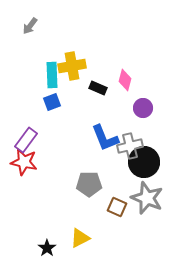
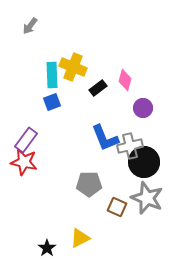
yellow cross: moved 1 px right, 1 px down; rotated 32 degrees clockwise
black rectangle: rotated 60 degrees counterclockwise
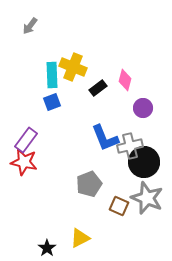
gray pentagon: rotated 20 degrees counterclockwise
brown square: moved 2 px right, 1 px up
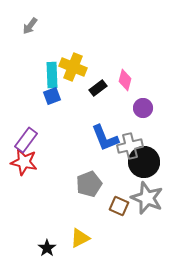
blue square: moved 6 px up
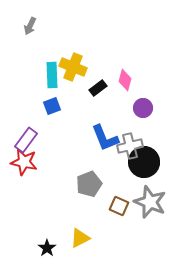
gray arrow: rotated 12 degrees counterclockwise
blue square: moved 10 px down
gray star: moved 3 px right, 4 px down
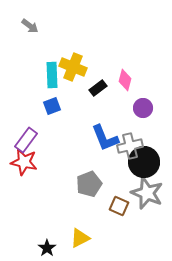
gray arrow: rotated 78 degrees counterclockwise
gray star: moved 3 px left, 9 px up
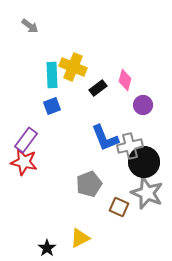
purple circle: moved 3 px up
brown square: moved 1 px down
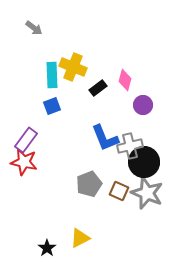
gray arrow: moved 4 px right, 2 px down
brown square: moved 16 px up
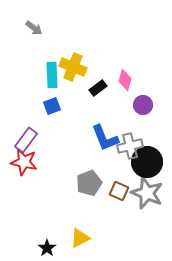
black circle: moved 3 px right
gray pentagon: moved 1 px up
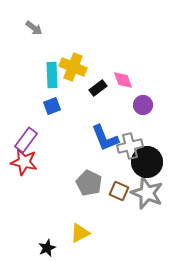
pink diamond: moved 2 px left; rotated 35 degrees counterclockwise
gray pentagon: rotated 25 degrees counterclockwise
yellow triangle: moved 5 px up
black star: rotated 12 degrees clockwise
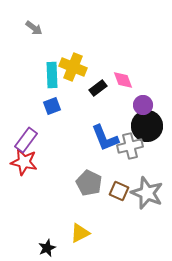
black circle: moved 36 px up
